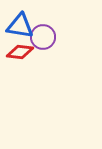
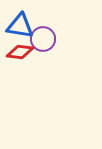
purple circle: moved 2 px down
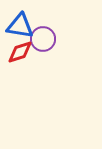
red diamond: rotated 24 degrees counterclockwise
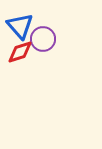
blue triangle: rotated 40 degrees clockwise
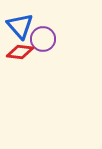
red diamond: rotated 24 degrees clockwise
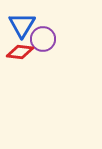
blue triangle: moved 2 px right, 1 px up; rotated 12 degrees clockwise
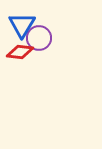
purple circle: moved 4 px left, 1 px up
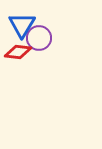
red diamond: moved 2 px left
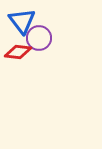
blue triangle: moved 4 px up; rotated 8 degrees counterclockwise
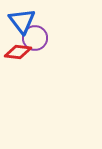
purple circle: moved 4 px left
